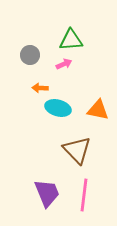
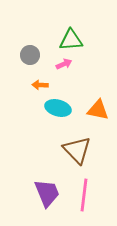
orange arrow: moved 3 px up
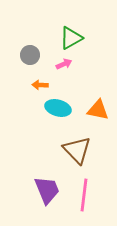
green triangle: moved 2 px up; rotated 25 degrees counterclockwise
purple trapezoid: moved 3 px up
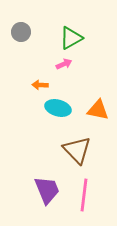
gray circle: moved 9 px left, 23 px up
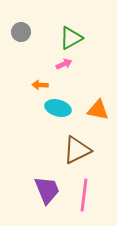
brown triangle: rotated 48 degrees clockwise
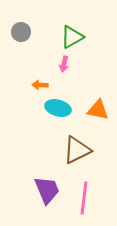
green triangle: moved 1 px right, 1 px up
pink arrow: rotated 126 degrees clockwise
pink line: moved 3 px down
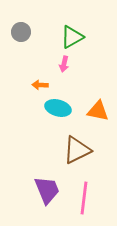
orange triangle: moved 1 px down
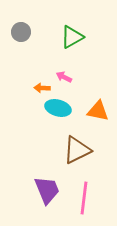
pink arrow: moved 13 px down; rotated 105 degrees clockwise
orange arrow: moved 2 px right, 3 px down
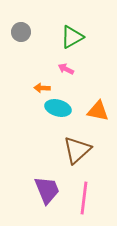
pink arrow: moved 2 px right, 8 px up
brown triangle: rotated 16 degrees counterclockwise
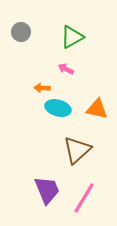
orange triangle: moved 1 px left, 2 px up
pink line: rotated 24 degrees clockwise
